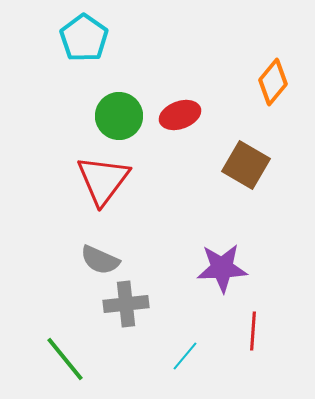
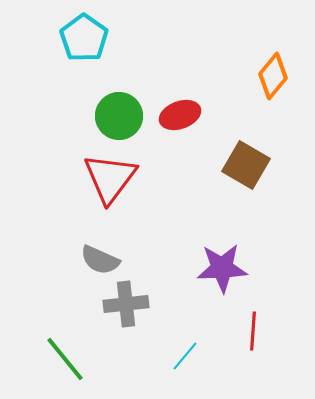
orange diamond: moved 6 px up
red triangle: moved 7 px right, 2 px up
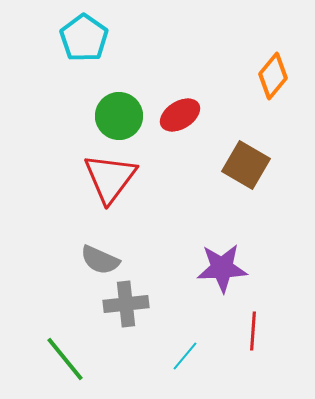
red ellipse: rotated 12 degrees counterclockwise
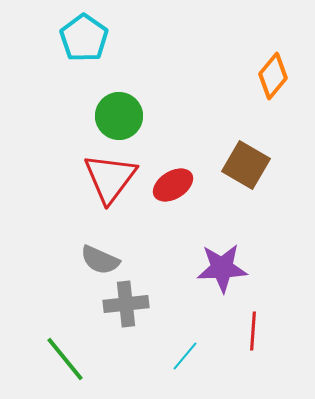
red ellipse: moved 7 px left, 70 px down
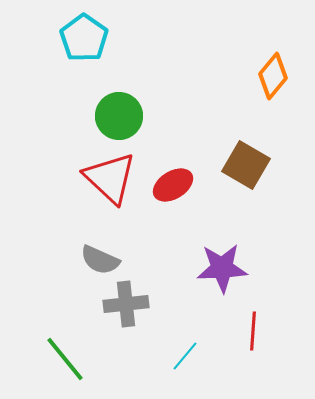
red triangle: rotated 24 degrees counterclockwise
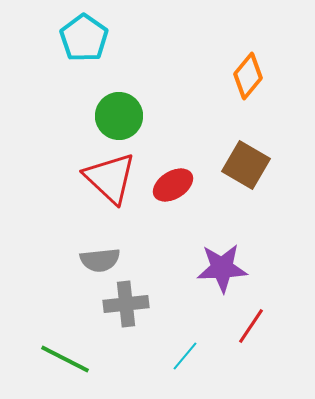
orange diamond: moved 25 px left
gray semicircle: rotated 30 degrees counterclockwise
red line: moved 2 px left, 5 px up; rotated 30 degrees clockwise
green line: rotated 24 degrees counterclockwise
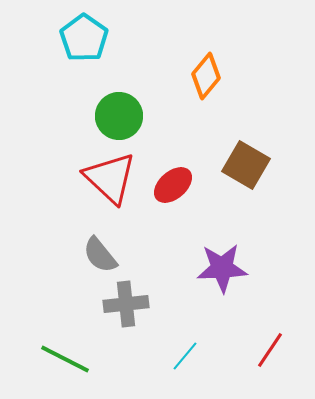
orange diamond: moved 42 px left
red ellipse: rotated 9 degrees counterclockwise
gray semicircle: moved 5 px up; rotated 57 degrees clockwise
red line: moved 19 px right, 24 px down
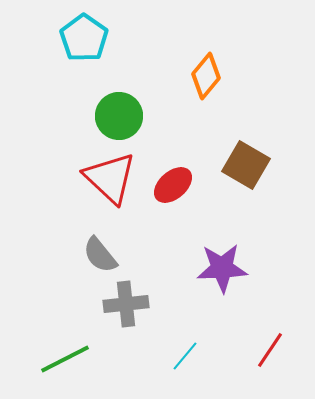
green line: rotated 54 degrees counterclockwise
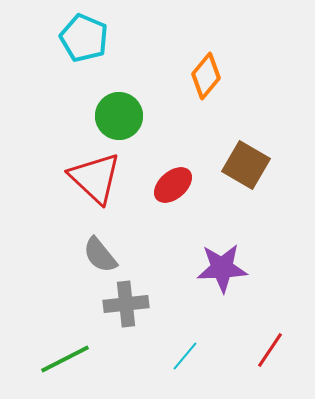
cyan pentagon: rotated 12 degrees counterclockwise
red triangle: moved 15 px left
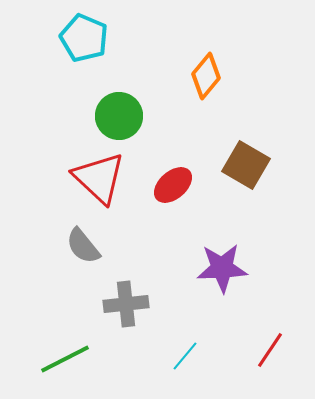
red triangle: moved 4 px right
gray semicircle: moved 17 px left, 9 px up
